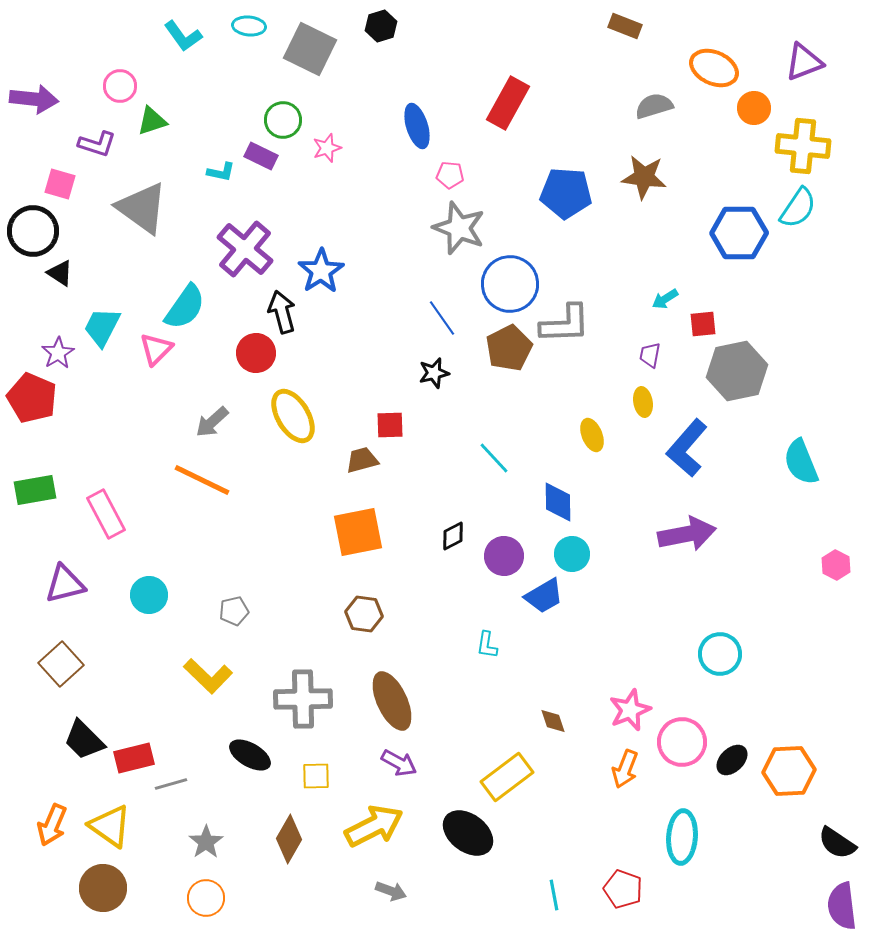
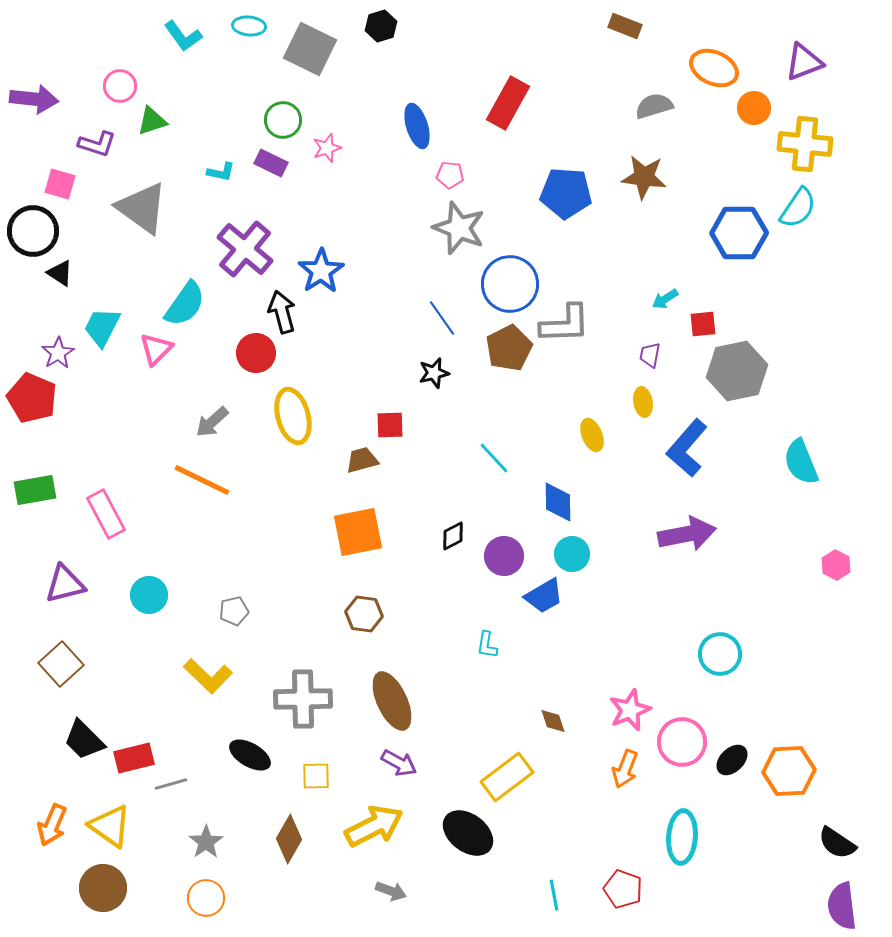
yellow cross at (803, 146): moved 2 px right, 2 px up
purple rectangle at (261, 156): moved 10 px right, 7 px down
cyan semicircle at (185, 307): moved 3 px up
yellow ellipse at (293, 416): rotated 16 degrees clockwise
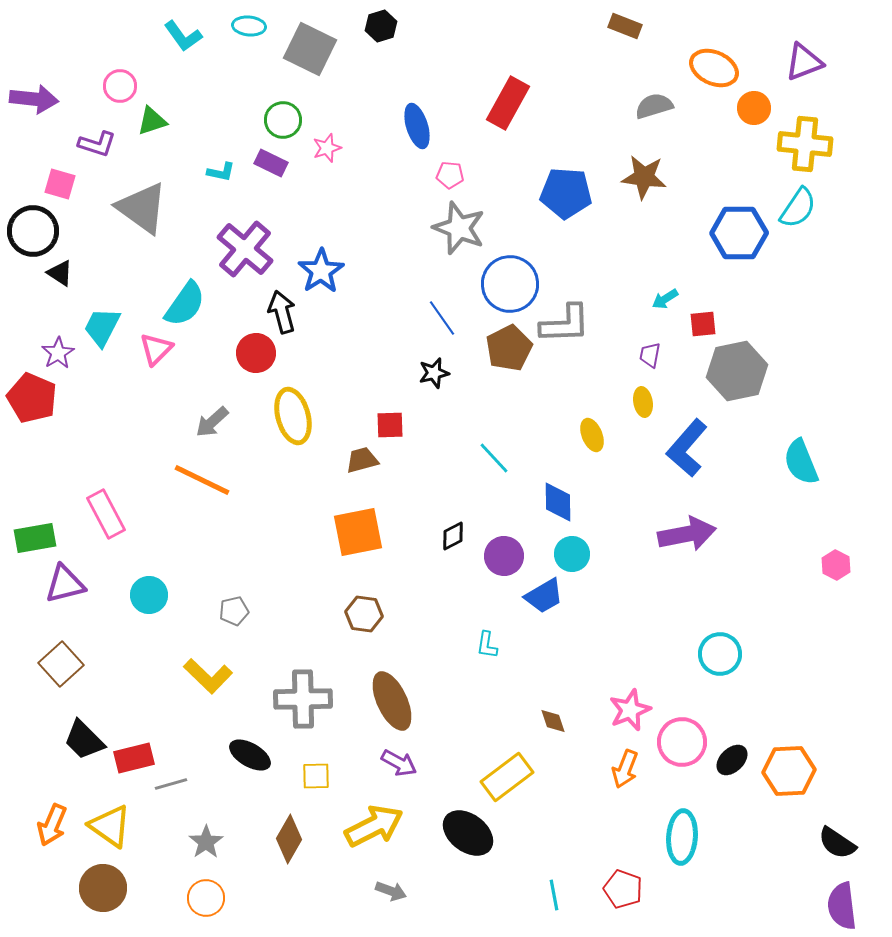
green rectangle at (35, 490): moved 48 px down
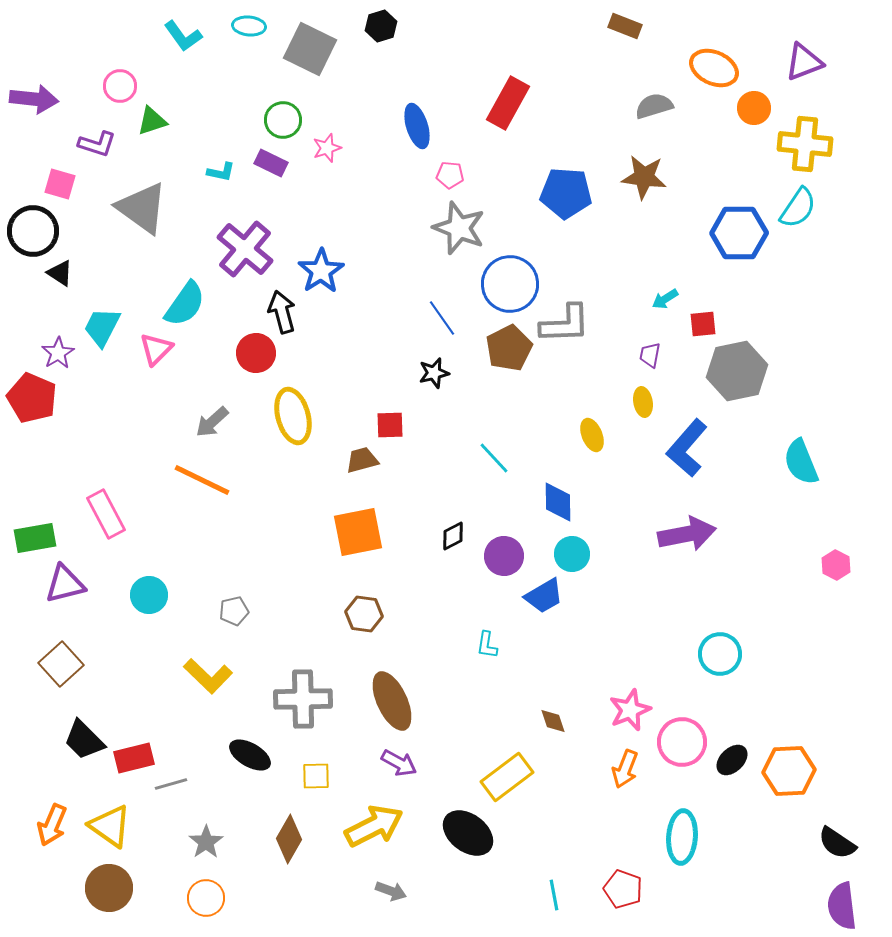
brown circle at (103, 888): moved 6 px right
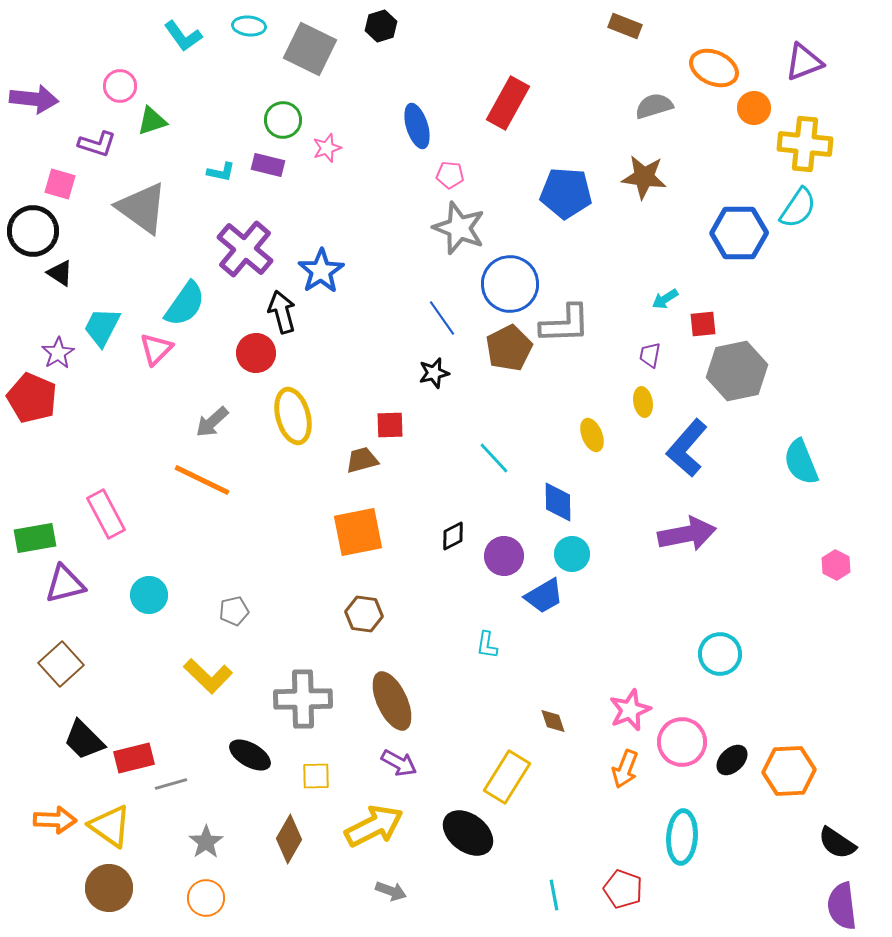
purple rectangle at (271, 163): moved 3 px left, 2 px down; rotated 12 degrees counterclockwise
yellow rectangle at (507, 777): rotated 21 degrees counterclockwise
orange arrow at (52, 825): moved 3 px right, 5 px up; rotated 111 degrees counterclockwise
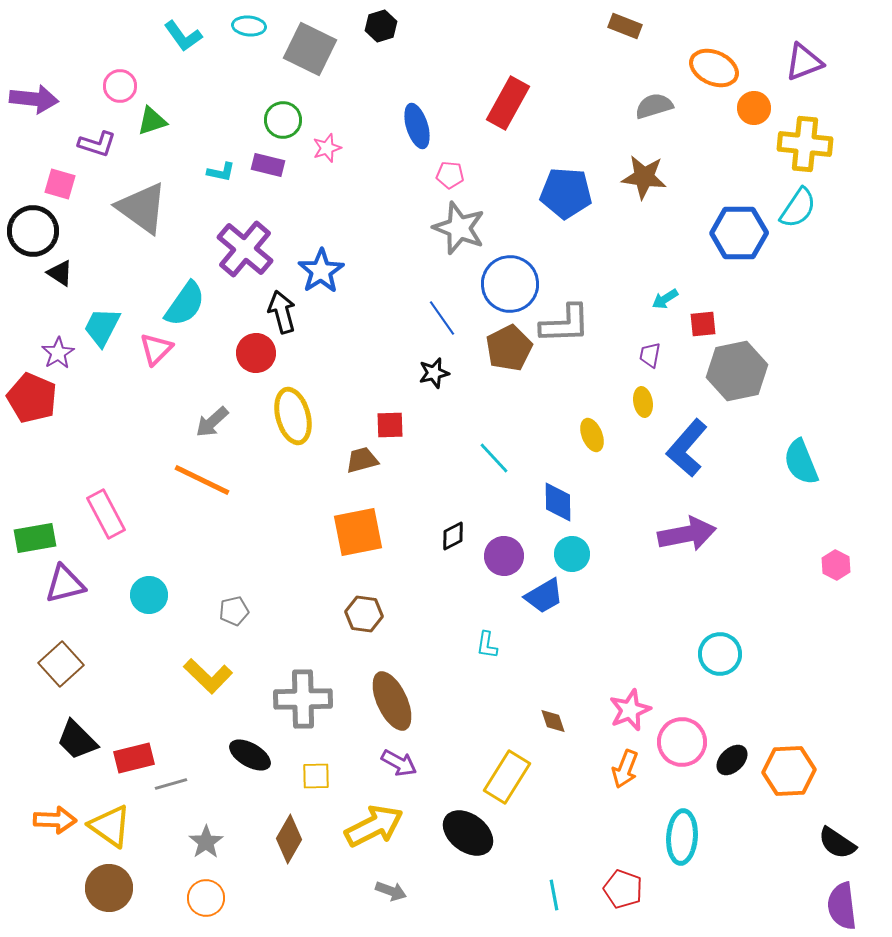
black trapezoid at (84, 740): moved 7 px left
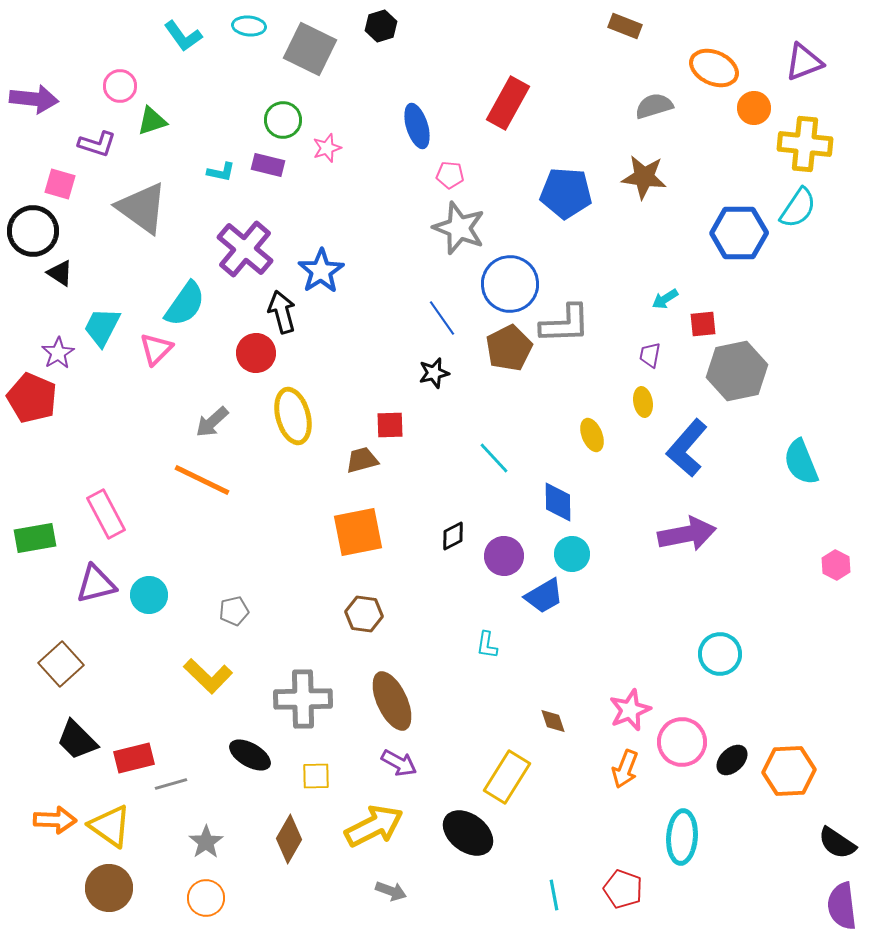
purple triangle at (65, 584): moved 31 px right
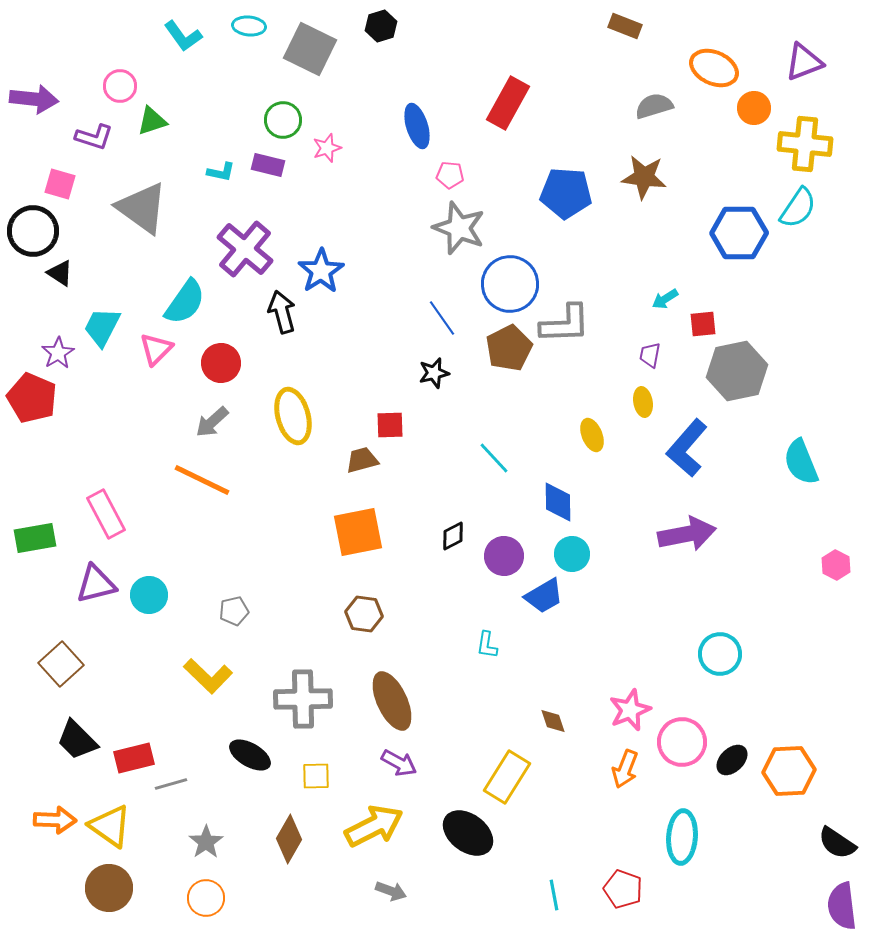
purple L-shape at (97, 144): moved 3 px left, 7 px up
cyan semicircle at (185, 304): moved 2 px up
red circle at (256, 353): moved 35 px left, 10 px down
